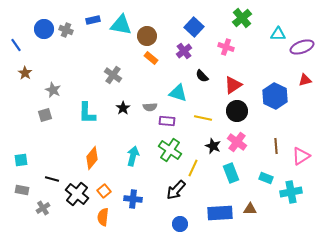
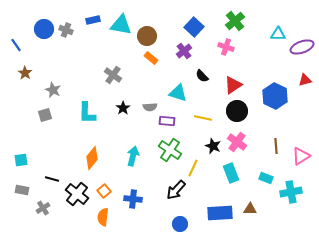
green cross at (242, 18): moved 7 px left, 3 px down
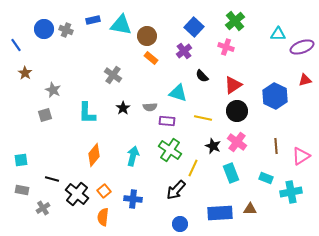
orange diamond at (92, 158): moved 2 px right, 3 px up
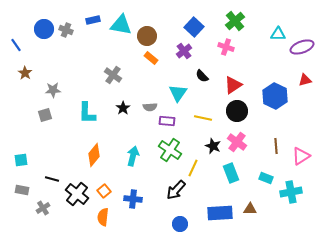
gray star at (53, 90): rotated 28 degrees counterclockwise
cyan triangle at (178, 93): rotated 48 degrees clockwise
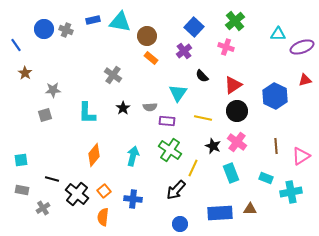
cyan triangle at (121, 25): moved 1 px left, 3 px up
